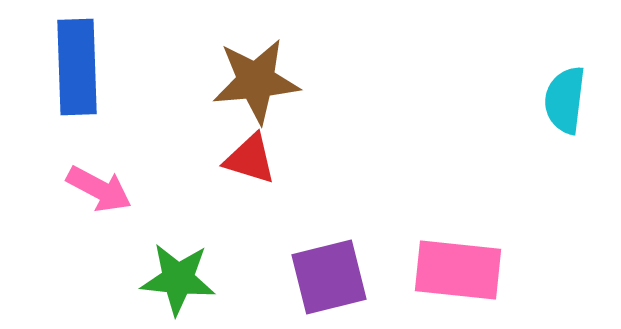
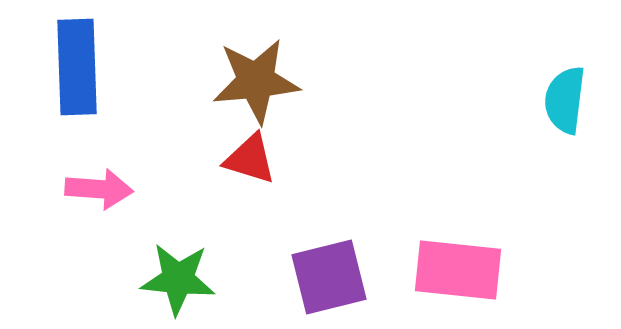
pink arrow: rotated 24 degrees counterclockwise
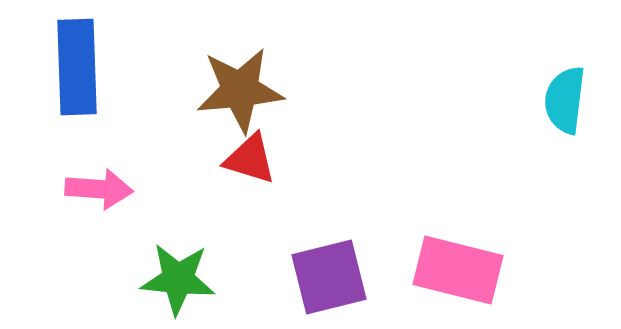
brown star: moved 16 px left, 9 px down
pink rectangle: rotated 8 degrees clockwise
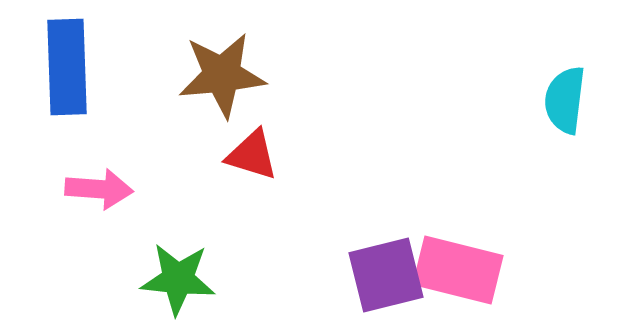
blue rectangle: moved 10 px left
brown star: moved 18 px left, 15 px up
red triangle: moved 2 px right, 4 px up
purple square: moved 57 px right, 2 px up
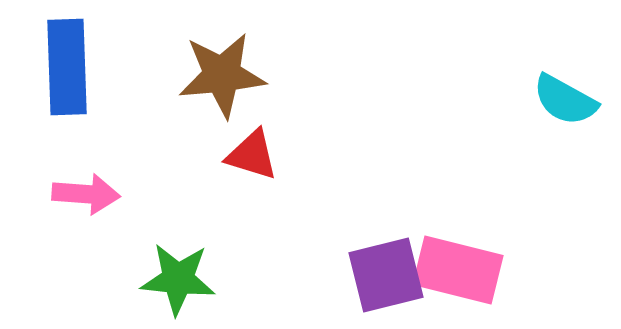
cyan semicircle: rotated 68 degrees counterclockwise
pink arrow: moved 13 px left, 5 px down
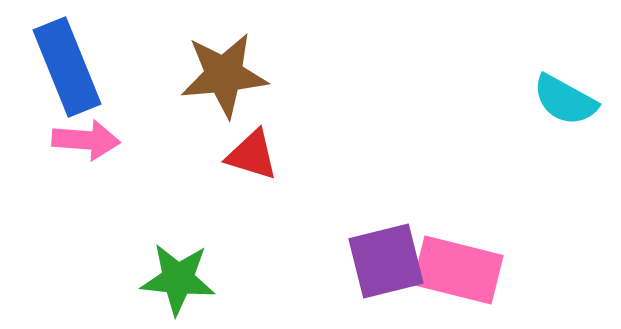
blue rectangle: rotated 20 degrees counterclockwise
brown star: moved 2 px right
pink arrow: moved 54 px up
purple square: moved 14 px up
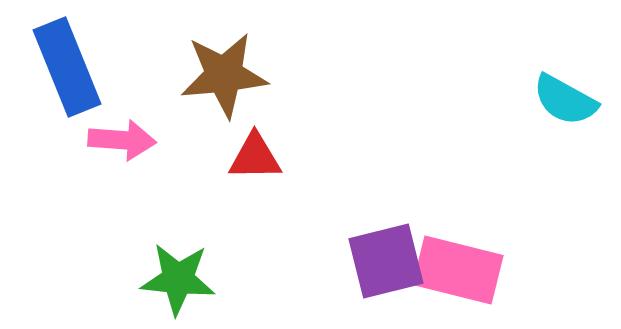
pink arrow: moved 36 px right
red triangle: moved 3 px right, 2 px down; rotated 18 degrees counterclockwise
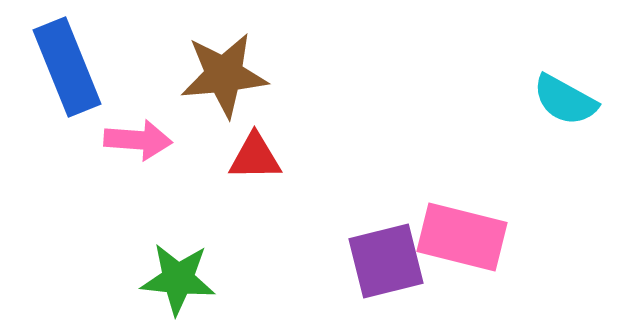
pink arrow: moved 16 px right
pink rectangle: moved 4 px right, 33 px up
